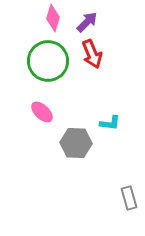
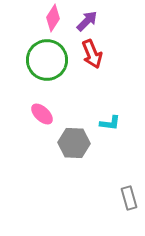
pink diamond: rotated 16 degrees clockwise
purple arrow: moved 1 px up
green circle: moved 1 px left, 1 px up
pink ellipse: moved 2 px down
gray hexagon: moved 2 px left
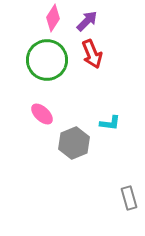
gray hexagon: rotated 24 degrees counterclockwise
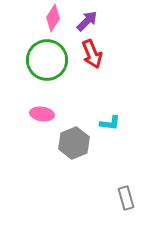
pink ellipse: rotated 35 degrees counterclockwise
gray rectangle: moved 3 px left
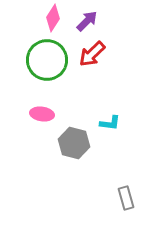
red arrow: rotated 68 degrees clockwise
gray hexagon: rotated 24 degrees counterclockwise
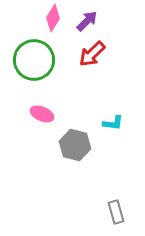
green circle: moved 13 px left
pink ellipse: rotated 15 degrees clockwise
cyan L-shape: moved 3 px right
gray hexagon: moved 1 px right, 2 px down
gray rectangle: moved 10 px left, 14 px down
